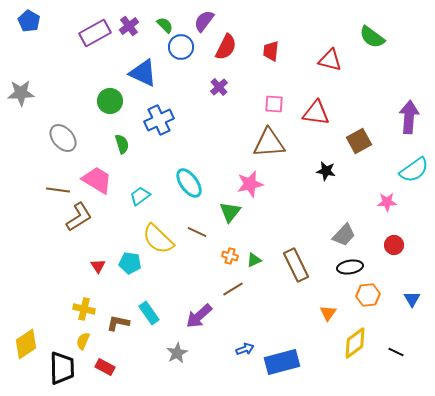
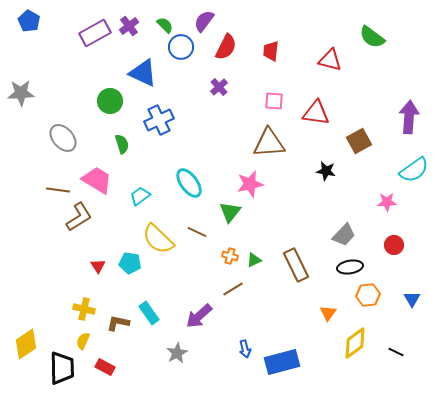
pink square at (274, 104): moved 3 px up
blue arrow at (245, 349): rotated 96 degrees clockwise
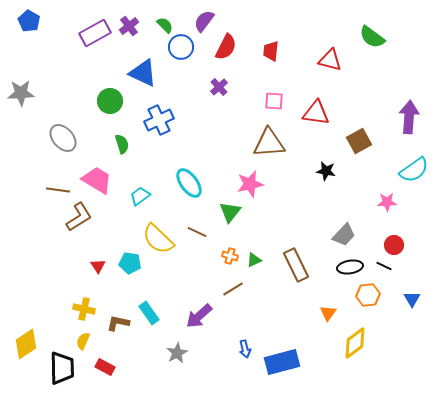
black line at (396, 352): moved 12 px left, 86 px up
